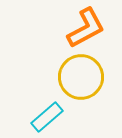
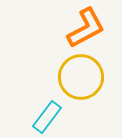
cyan rectangle: rotated 12 degrees counterclockwise
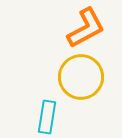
cyan rectangle: rotated 28 degrees counterclockwise
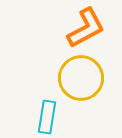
yellow circle: moved 1 px down
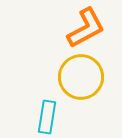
yellow circle: moved 1 px up
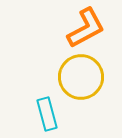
cyan rectangle: moved 3 px up; rotated 24 degrees counterclockwise
